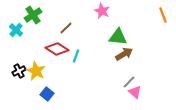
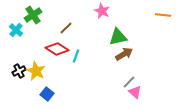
orange line: rotated 63 degrees counterclockwise
green triangle: rotated 18 degrees counterclockwise
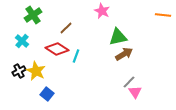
cyan cross: moved 6 px right, 11 px down
pink triangle: rotated 16 degrees clockwise
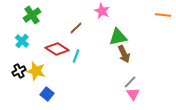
green cross: moved 1 px left
brown line: moved 10 px right
brown arrow: rotated 96 degrees clockwise
yellow star: rotated 12 degrees counterclockwise
gray line: moved 1 px right
pink triangle: moved 2 px left, 2 px down
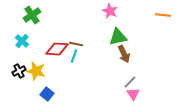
pink star: moved 8 px right
brown line: moved 16 px down; rotated 56 degrees clockwise
red diamond: rotated 30 degrees counterclockwise
cyan line: moved 2 px left
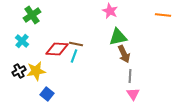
yellow star: rotated 24 degrees counterclockwise
gray line: moved 6 px up; rotated 40 degrees counterclockwise
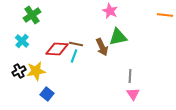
orange line: moved 2 px right
brown arrow: moved 22 px left, 7 px up
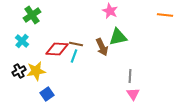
blue square: rotated 16 degrees clockwise
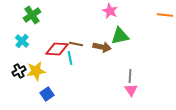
green triangle: moved 2 px right, 1 px up
brown arrow: rotated 54 degrees counterclockwise
cyan line: moved 4 px left, 2 px down; rotated 32 degrees counterclockwise
pink triangle: moved 2 px left, 4 px up
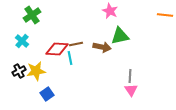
brown line: rotated 24 degrees counterclockwise
